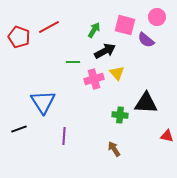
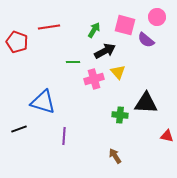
red line: rotated 20 degrees clockwise
red pentagon: moved 2 px left, 5 px down
yellow triangle: moved 1 px right, 1 px up
blue triangle: rotated 40 degrees counterclockwise
brown arrow: moved 1 px right, 7 px down
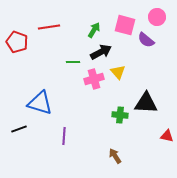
black arrow: moved 4 px left, 1 px down
blue triangle: moved 3 px left, 1 px down
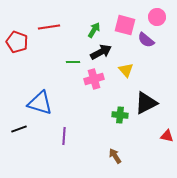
yellow triangle: moved 8 px right, 2 px up
black triangle: rotated 30 degrees counterclockwise
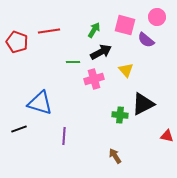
red line: moved 4 px down
black triangle: moved 3 px left, 1 px down
